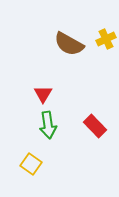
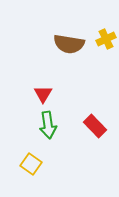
brown semicircle: rotated 20 degrees counterclockwise
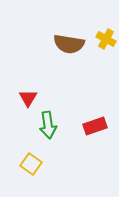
yellow cross: rotated 36 degrees counterclockwise
red triangle: moved 15 px left, 4 px down
red rectangle: rotated 65 degrees counterclockwise
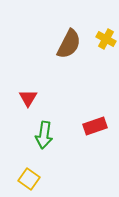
brown semicircle: rotated 72 degrees counterclockwise
green arrow: moved 4 px left, 10 px down; rotated 16 degrees clockwise
yellow square: moved 2 px left, 15 px down
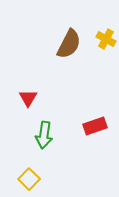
yellow square: rotated 10 degrees clockwise
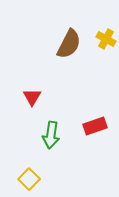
red triangle: moved 4 px right, 1 px up
green arrow: moved 7 px right
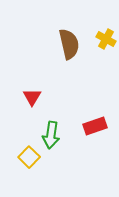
brown semicircle: rotated 40 degrees counterclockwise
yellow square: moved 22 px up
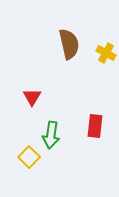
yellow cross: moved 14 px down
red rectangle: rotated 65 degrees counterclockwise
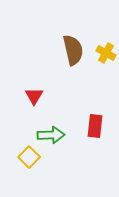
brown semicircle: moved 4 px right, 6 px down
red triangle: moved 2 px right, 1 px up
green arrow: rotated 100 degrees counterclockwise
